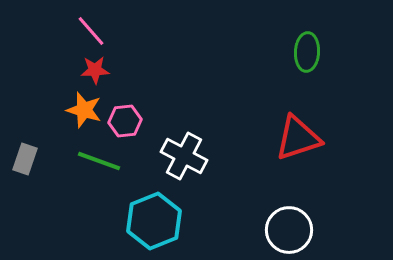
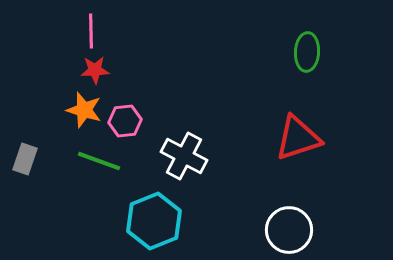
pink line: rotated 40 degrees clockwise
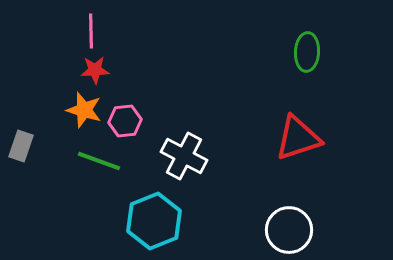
gray rectangle: moved 4 px left, 13 px up
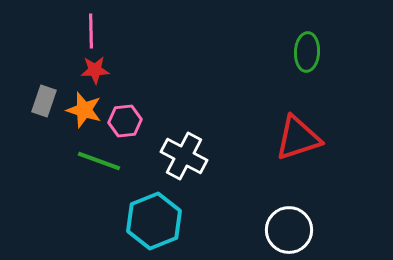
gray rectangle: moved 23 px right, 45 px up
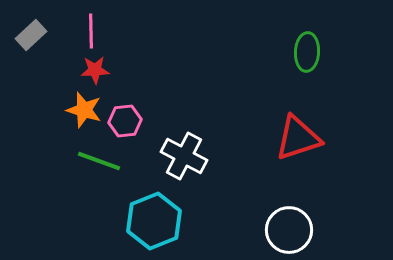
gray rectangle: moved 13 px left, 66 px up; rotated 28 degrees clockwise
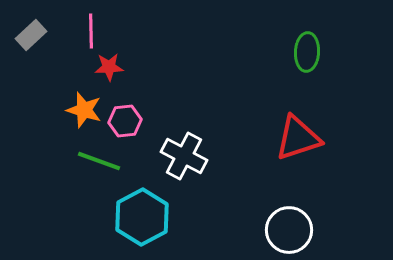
red star: moved 14 px right, 3 px up
cyan hexagon: moved 12 px left, 4 px up; rotated 6 degrees counterclockwise
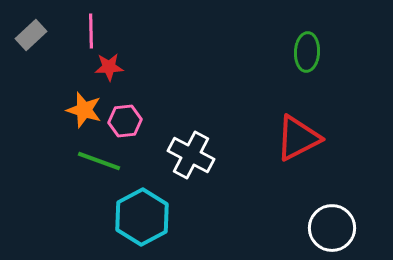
red triangle: rotated 9 degrees counterclockwise
white cross: moved 7 px right, 1 px up
white circle: moved 43 px right, 2 px up
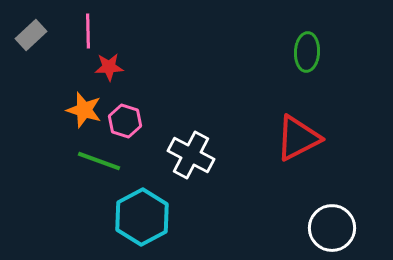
pink line: moved 3 px left
pink hexagon: rotated 24 degrees clockwise
